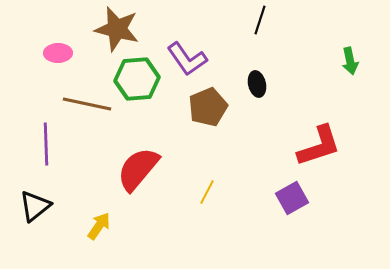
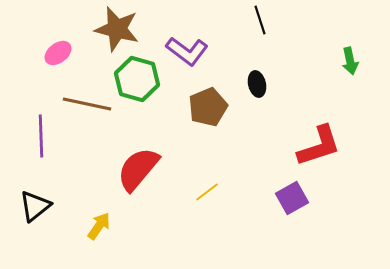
black line: rotated 36 degrees counterclockwise
pink ellipse: rotated 36 degrees counterclockwise
purple L-shape: moved 8 px up; rotated 18 degrees counterclockwise
green hexagon: rotated 21 degrees clockwise
purple line: moved 5 px left, 8 px up
yellow line: rotated 25 degrees clockwise
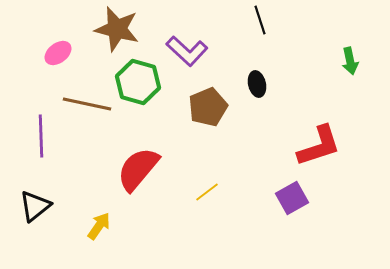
purple L-shape: rotated 6 degrees clockwise
green hexagon: moved 1 px right, 3 px down
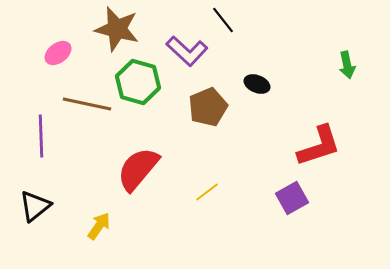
black line: moved 37 px left; rotated 20 degrees counterclockwise
green arrow: moved 3 px left, 4 px down
black ellipse: rotated 55 degrees counterclockwise
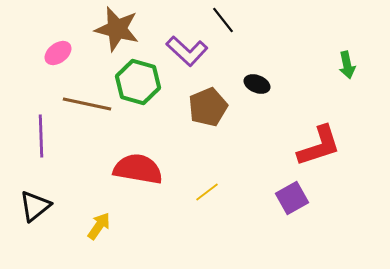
red semicircle: rotated 60 degrees clockwise
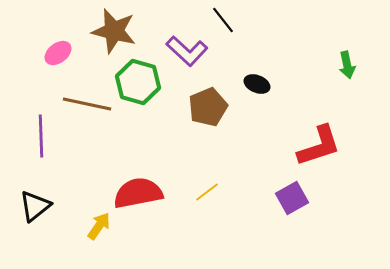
brown star: moved 3 px left, 2 px down
red semicircle: moved 24 px down; rotated 21 degrees counterclockwise
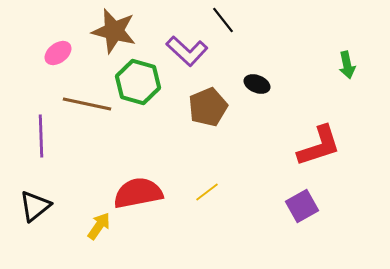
purple square: moved 10 px right, 8 px down
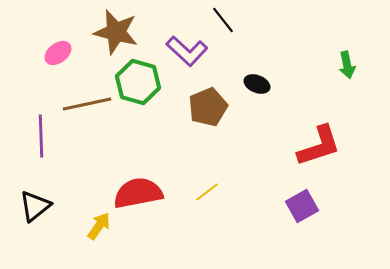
brown star: moved 2 px right, 1 px down
brown line: rotated 24 degrees counterclockwise
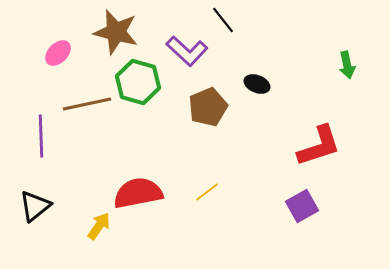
pink ellipse: rotated 8 degrees counterclockwise
